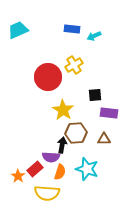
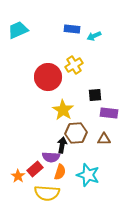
cyan star: moved 1 px right, 6 px down
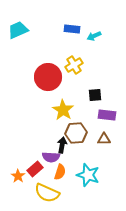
purple rectangle: moved 2 px left, 2 px down
yellow semicircle: rotated 20 degrees clockwise
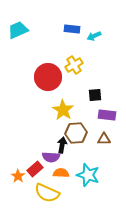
orange semicircle: moved 1 px right, 1 px down; rotated 105 degrees counterclockwise
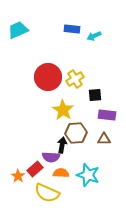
yellow cross: moved 1 px right, 14 px down
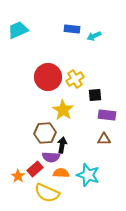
brown hexagon: moved 31 px left
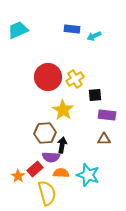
yellow semicircle: rotated 130 degrees counterclockwise
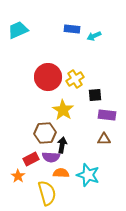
red rectangle: moved 4 px left, 10 px up; rotated 14 degrees clockwise
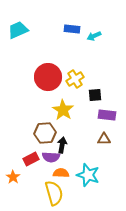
orange star: moved 5 px left, 1 px down
yellow semicircle: moved 7 px right
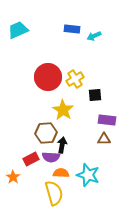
purple rectangle: moved 5 px down
brown hexagon: moved 1 px right
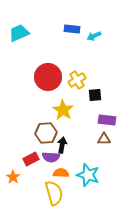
cyan trapezoid: moved 1 px right, 3 px down
yellow cross: moved 2 px right, 1 px down
